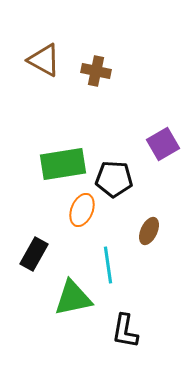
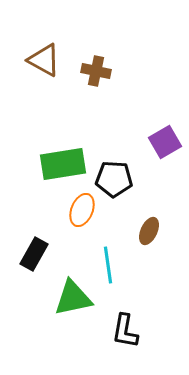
purple square: moved 2 px right, 2 px up
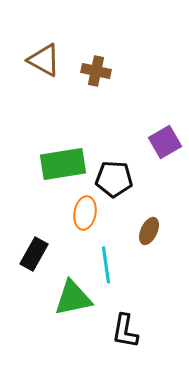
orange ellipse: moved 3 px right, 3 px down; rotated 12 degrees counterclockwise
cyan line: moved 2 px left
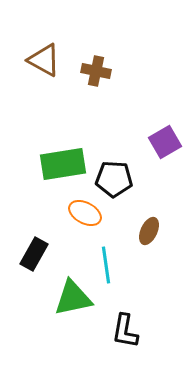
orange ellipse: rotated 72 degrees counterclockwise
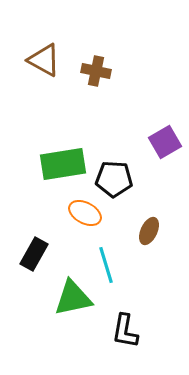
cyan line: rotated 9 degrees counterclockwise
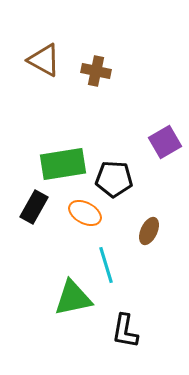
black rectangle: moved 47 px up
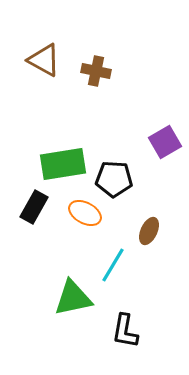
cyan line: moved 7 px right; rotated 48 degrees clockwise
